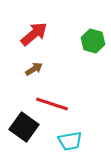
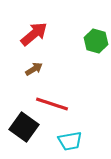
green hexagon: moved 3 px right
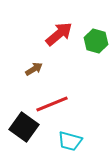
red arrow: moved 25 px right
red line: rotated 40 degrees counterclockwise
cyan trapezoid: rotated 25 degrees clockwise
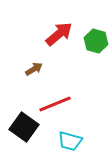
red line: moved 3 px right
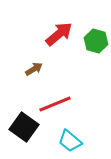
cyan trapezoid: rotated 25 degrees clockwise
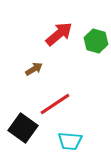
red line: rotated 12 degrees counterclockwise
black square: moved 1 px left, 1 px down
cyan trapezoid: rotated 35 degrees counterclockwise
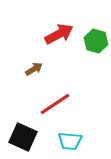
red arrow: rotated 12 degrees clockwise
black square: moved 9 px down; rotated 12 degrees counterclockwise
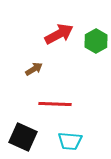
green hexagon: rotated 15 degrees clockwise
red line: rotated 36 degrees clockwise
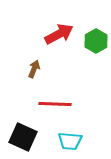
brown arrow: rotated 36 degrees counterclockwise
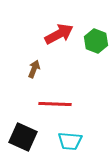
green hexagon: rotated 10 degrees counterclockwise
